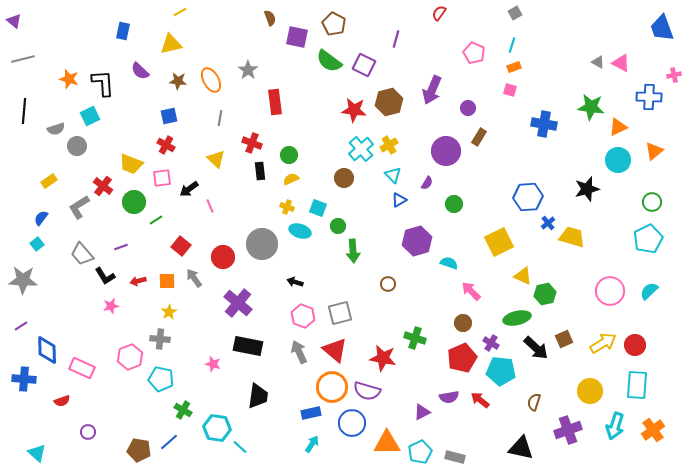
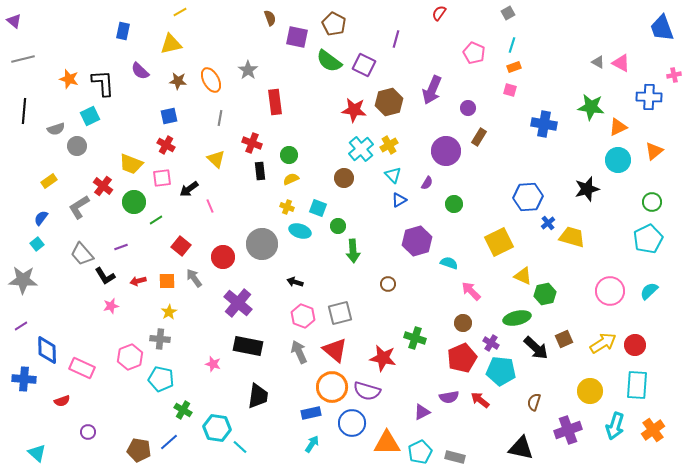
gray square at (515, 13): moved 7 px left
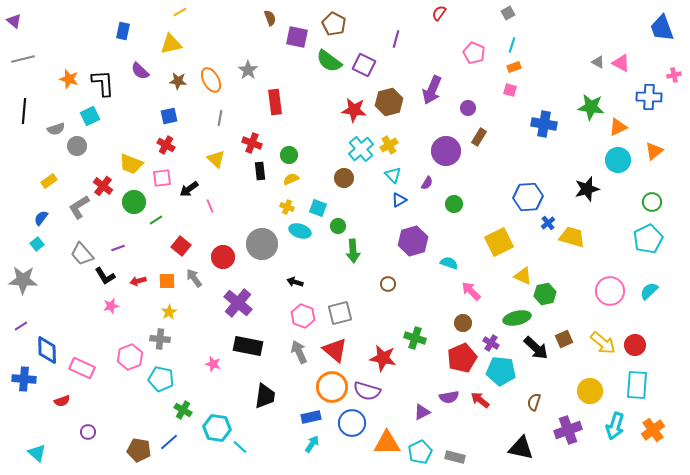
purple hexagon at (417, 241): moved 4 px left
purple line at (121, 247): moved 3 px left, 1 px down
yellow arrow at (603, 343): rotated 72 degrees clockwise
black trapezoid at (258, 396): moved 7 px right
blue rectangle at (311, 413): moved 4 px down
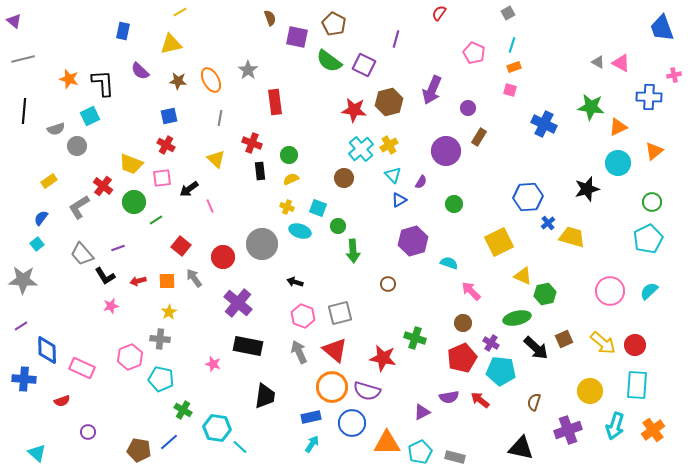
blue cross at (544, 124): rotated 15 degrees clockwise
cyan circle at (618, 160): moved 3 px down
purple semicircle at (427, 183): moved 6 px left, 1 px up
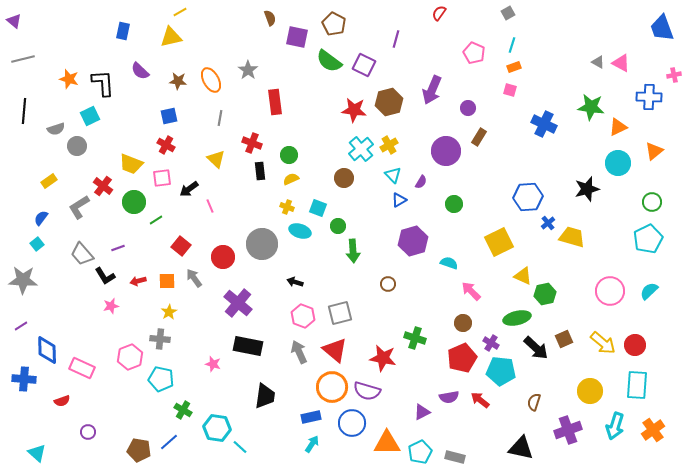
yellow triangle at (171, 44): moved 7 px up
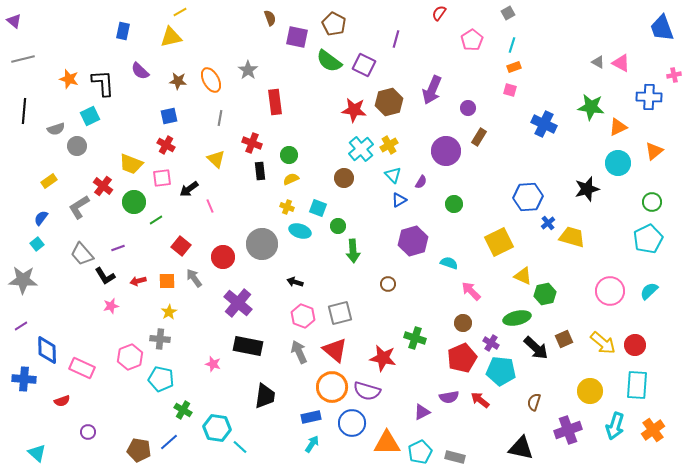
pink pentagon at (474, 53): moved 2 px left, 13 px up; rotated 15 degrees clockwise
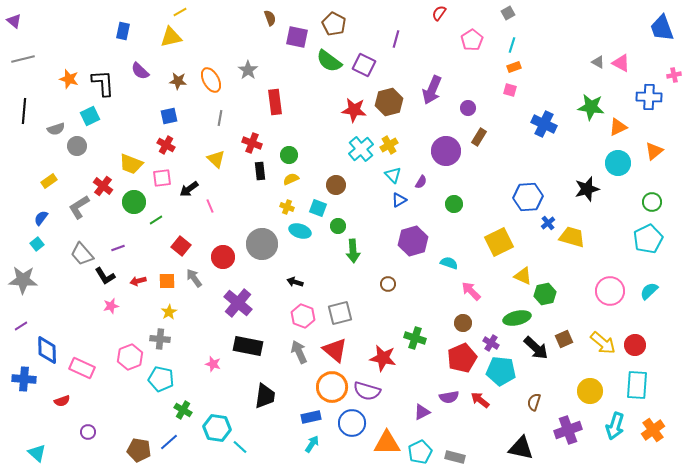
brown circle at (344, 178): moved 8 px left, 7 px down
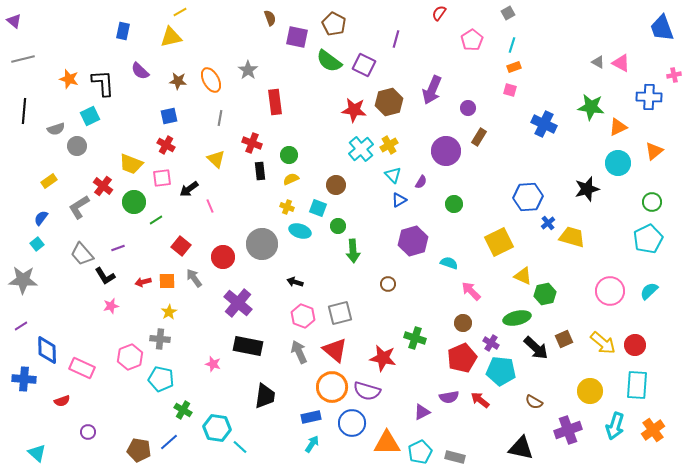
red arrow at (138, 281): moved 5 px right, 1 px down
brown semicircle at (534, 402): rotated 78 degrees counterclockwise
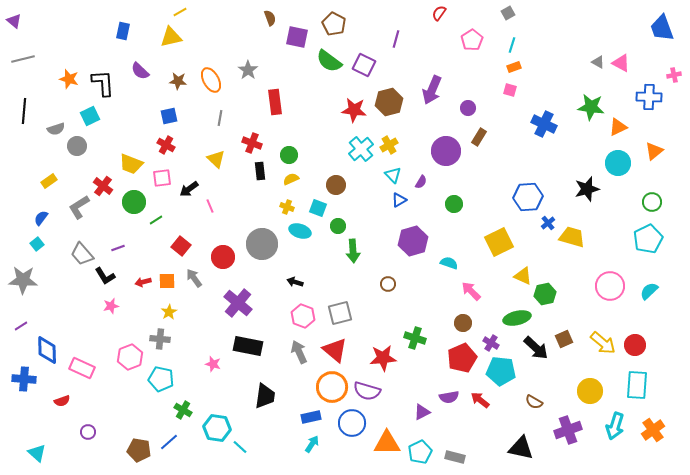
pink circle at (610, 291): moved 5 px up
red star at (383, 358): rotated 16 degrees counterclockwise
